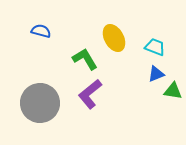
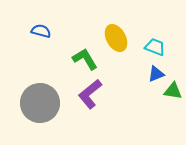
yellow ellipse: moved 2 px right
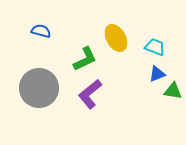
green L-shape: rotated 96 degrees clockwise
blue triangle: moved 1 px right
gray circle: moved 1 px left, 15 px up
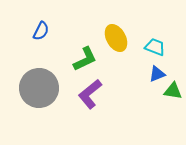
blue semicircle: rotated 102 degrees clockwise
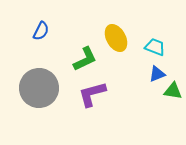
purple L-shape: moved 2 px right; rotated 24 degrees clockwise
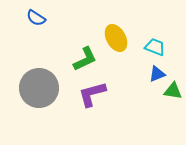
blue semicircle: moved 5 px left, 13 px up; rotated 96 degrees clockwise
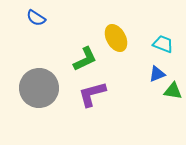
cyan trapezoid: moved 8 px right, 3 px up
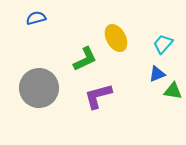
blue semicircle: rotated 132 degrees clockwise
cyan trapezoid: rotated 70 degrees counterclockwise
purple L-shape: moved 6 px right, 2 px down
